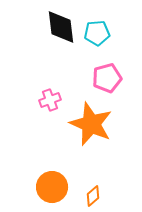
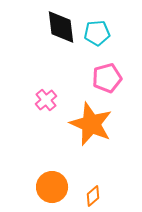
pink cross: moved 4 px left; rotated 20 degrees counterclockwise
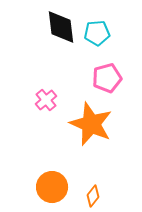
orange diamond: rotated 10 degrees counterclockwise
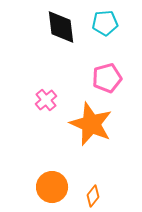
cyan pentagon: moved 8 px right, 10 px up
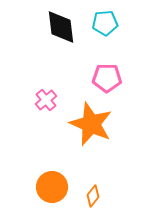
pink pentagon: rotated 16 degrees clockwise
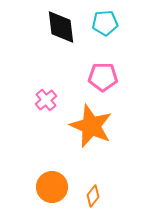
pink pentagon: moved 4 px left, 1 px up
orange star: moved 2 px down
